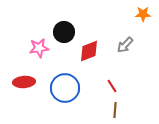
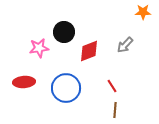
orange star: moved 2 px up
blue circle: moved 1 px right
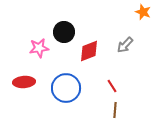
orange star: rotated 21 degrees clockwise
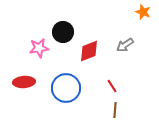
black circle: moved 1 px left
gray arrow: rotated 12 degrees clockwise
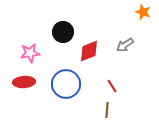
pink star: moved 9 px left, 5 px down
blue circle: moved 4 px up
brown line: moved 8 px left
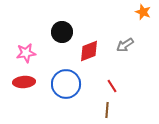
black circle: moved 1 px left
pink star: moved 4 px left
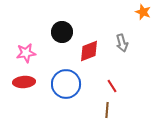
gray arrow: moved 3 px left, 2 px up; rotated 72 degrees counterclockwise
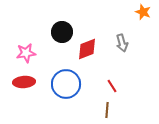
red diamond: moved 2 px left, 2 px up
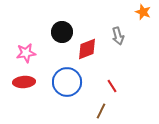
gray arrow: moved 4 px left, 7 px up
blue circle: moved 1 px right, 2 px up
brown line: moved 6 px left, 1 px down; rotated 21 degrees clockwise
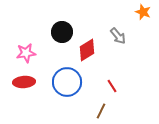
gray arrow: rotated 24 degrees counterclockwise
red diamond: moved 1 px down; rotated 10 degrees counterclockwise
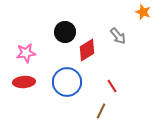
black circle: moved 3 px right
